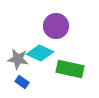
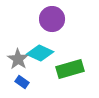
purple circle: moved 4 px left, 7 px up
gray star: rotated 25 degrees clockwise
green rectangle: rotated 28 degrees counterclockwise
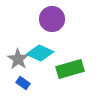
blue rectangle: moved 1 px right, 1 px down
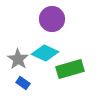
cyan diamond: moved 5 px right
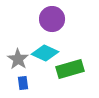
blue rectangle: rotated 48 degrees clockwise
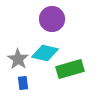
cyan diamond: rotated 12 degrees counterclockwise
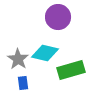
purple circle: moved 6 px right, 2 px up
green rectangle: moved 1 px right, 1 px down
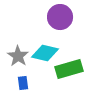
purple circle: moved 2 px right
gray star: moved 3 px up
green rectangle: moved 2 px left, 1 px up
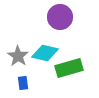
green rectangle: moved 1 px up
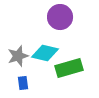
gray star: rotated 20 degrees clockwise
